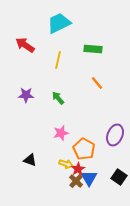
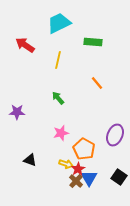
green rectangle: moved 7 px up
purple star: moved 9 px left, 17 px down
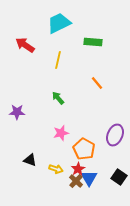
yellow arrow: moved 10 px left, 5 px down
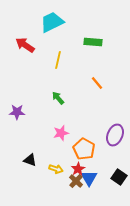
cyan trapezoid: moved 7 px left, 1 px up
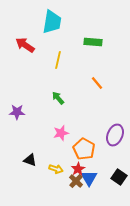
cyan trapezoid: rotated 125 degrees clockwise
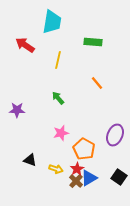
purple star: moved 2 px up
red star: moved 1 px left
blue triangle: rotated 30 degrees clockwise
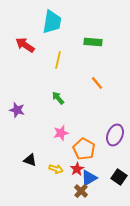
purple star: rotated 14 degrees clockwise
brown cross: moved 5 px right, 10 px down
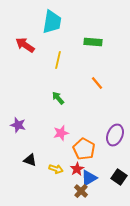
purple star: moved 1 px right, 15 px down
